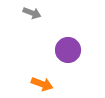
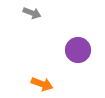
purple circle: moved 10 px right
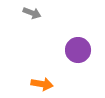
orange arrow: rotated 10 degrees counterclockwise
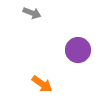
orange arrow: rotated 25 degrees clockwise
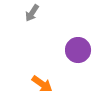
gray arrow: rotated 102 degrees clockwise
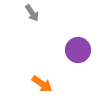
gray arrow: rotated 66 degrees counterclockwise
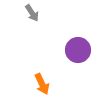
orange arrow: rotated 30 degrees clockwise
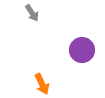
purple circle: moved 4 px right
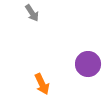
purple circle: moved 6 px right, 14 px down
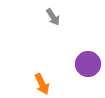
gray arrow: moved 21 px right, 4 px down
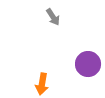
orange arrow: rotated 35 degrees clockwise
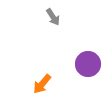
orange arrow: rotated 30 degrees clockwise
